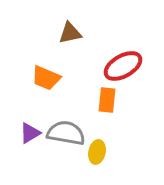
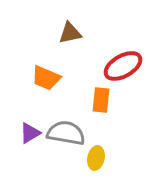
orange rectangle: moved 6 px left
yellow ellipse: moved 1 px left, 6 px down
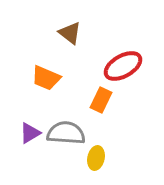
brown triangle: rotated 50 degrees clockwise
orange rectangle: rotated 20 degrees clockwise
gray semicircle: rotated 6 degrees counterclockwise
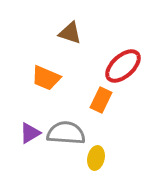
brown triangle: rotated 20 degrees counterclockwise
red ellipse: rotated 12 degrees counterclockwise
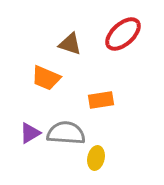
brown triangle: moved 11 px down
red ellipse: moved 32 px up
orange rectangle: rotated 55 degrees clockwise
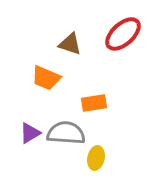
orange rectangle: moved 7 px left, 3 px down
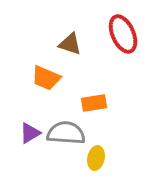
red ellipse: rotated 72 degrees counterclockwise
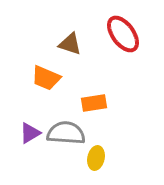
red ellipse: rotated 12 degrees counterclockwise
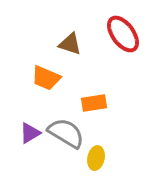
gray semicircle: rotated 27 degrees clockwise
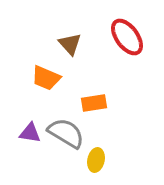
red ellipse: moved 4 px right, 3 px down
brown triangle: rotated 30 degrees clockwise
purple triangle: rotated 40 degrees clockwise
yellow ellipse: moved 2 px down
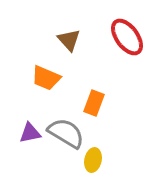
brown triangle: moved 1 px left, 4 px up
orange rectangle: rotated 60 degrees counterclockwise
purple triangle: rotated 20 degrees counterclockwise
yellow ellipse: moved 3 px left
